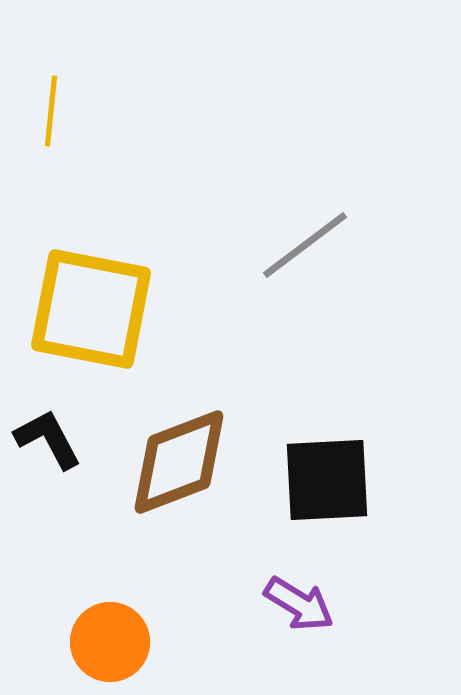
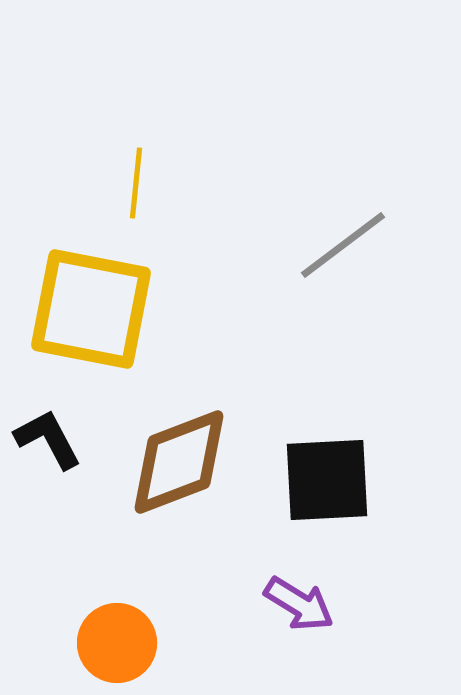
yellow line: moved 85 px right, 72 px down
gray line: moved 38 px right
orange circle: moved 7 px right, 1 px down
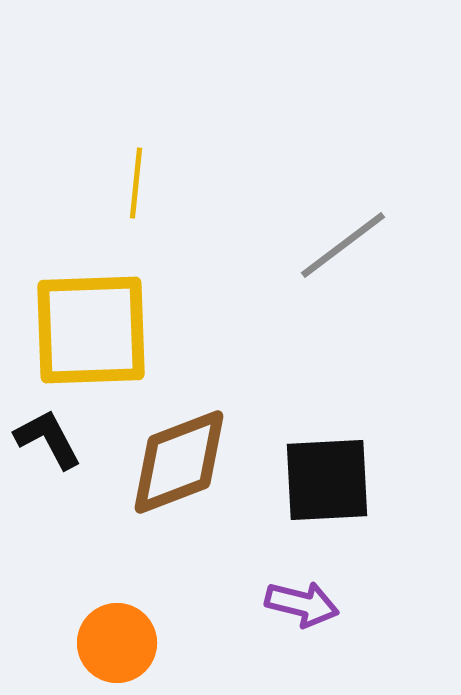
yellow square: moved 21 px down; rotated 13 degrees counterclockwise
purple arrow: moved 3 px right; rotated 18 degrees counterclockwise
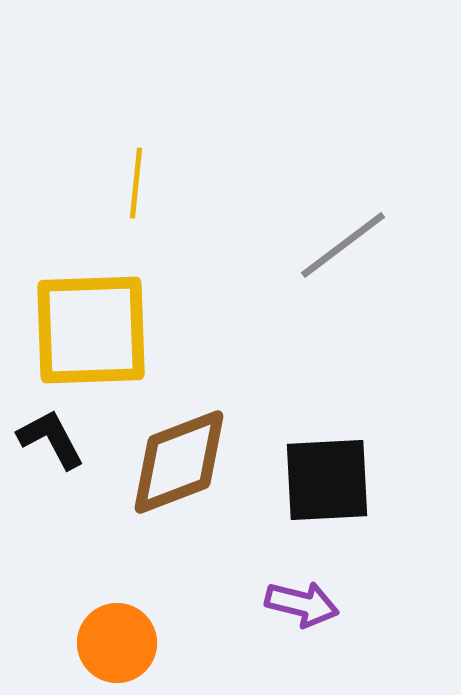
black L-shape: moved 3 px right
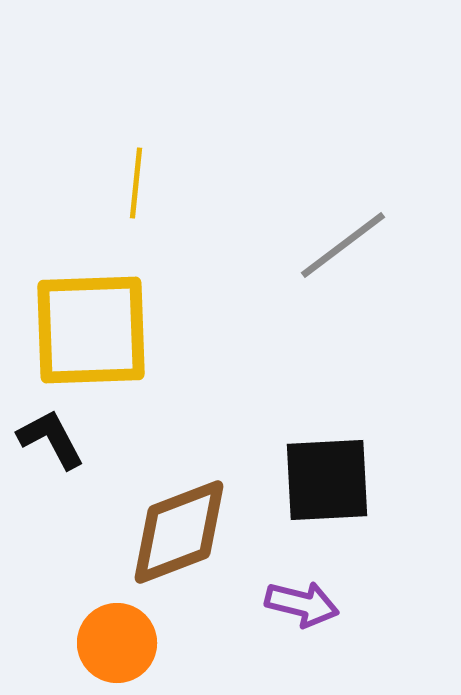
brown diamond: moved 70 px down
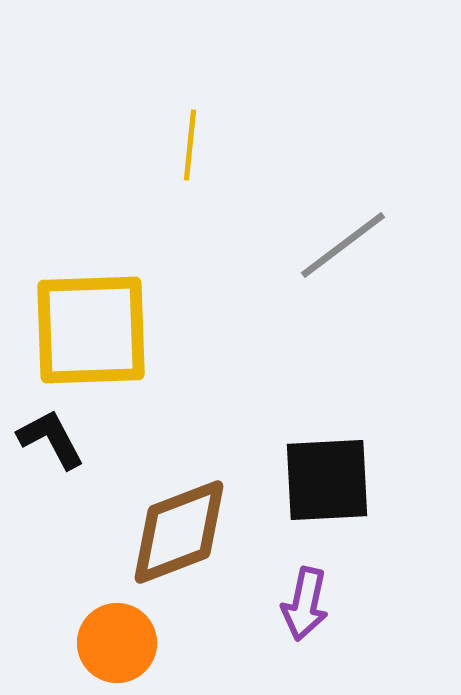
yellow line: moved 54 px right, 38 px up
purple arrow: moved 3 px right; rotated 88 degrees clockwise
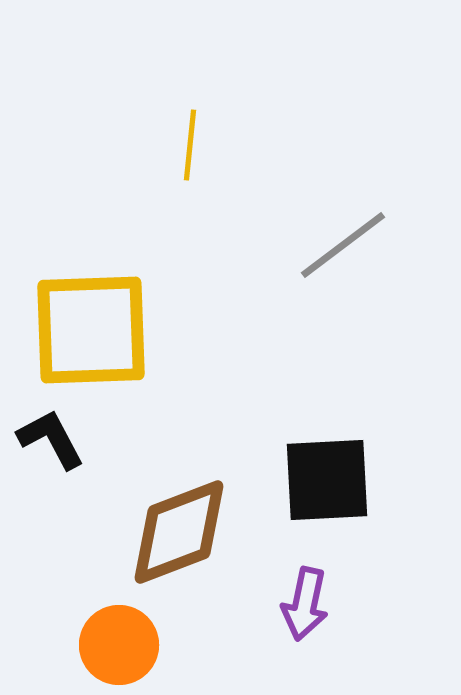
orange circle: moved 2 px right, 2 px down
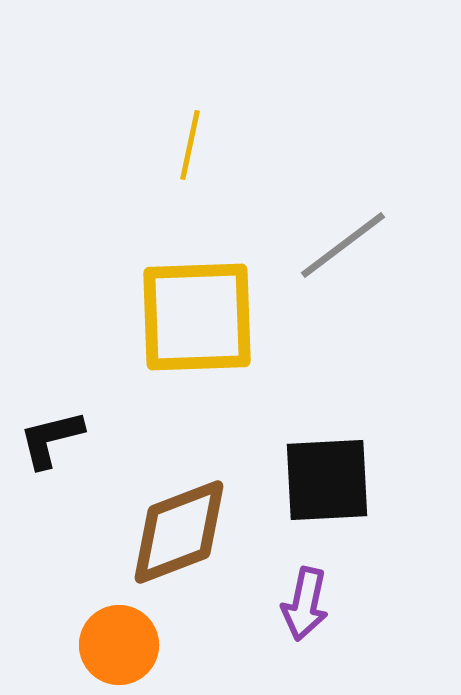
yellow line: rotated 6 degrees clockwise
yellow square: moved 106 px right, 13 px up
black L-shape: rotated 76 degrees counterclockwise
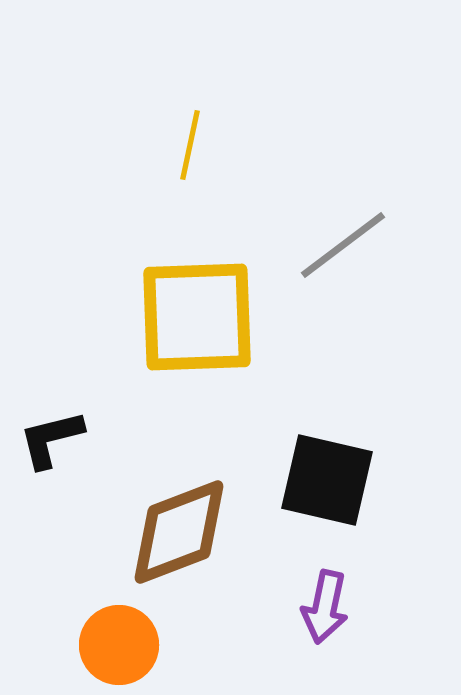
black square: rotated 16 degrees clockwise
purple arrow: moved 20 px right, 3 px down
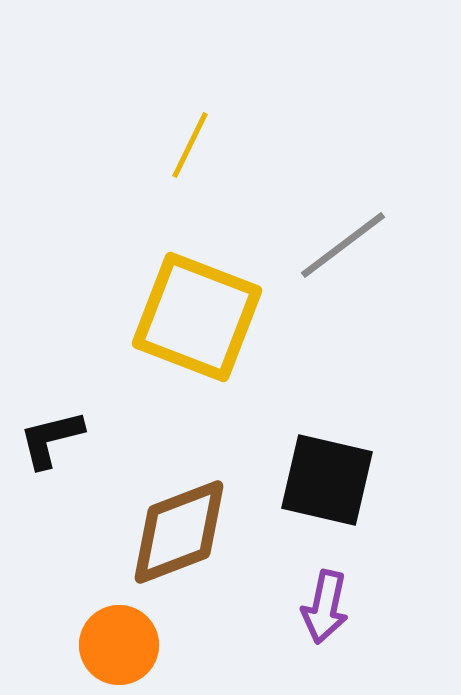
yellow line: rotated 14 degrees clockwise
yellow square: rotated 23 degrees clockwise
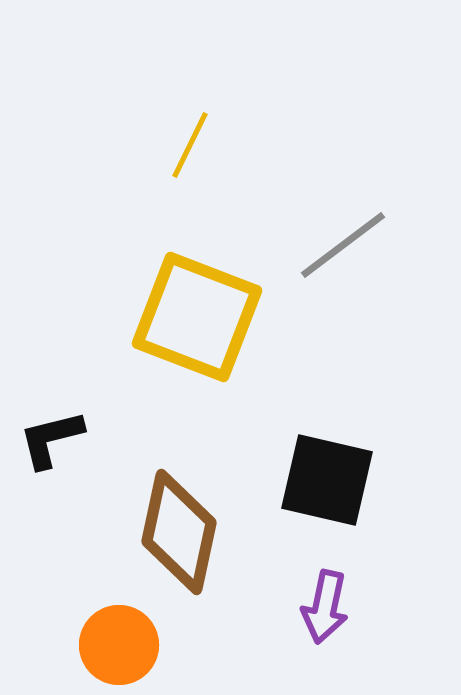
brown diamond: rotated 57 degrees counterclockwise
